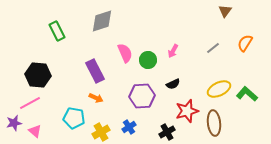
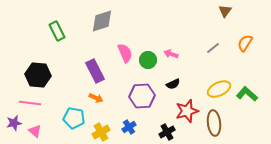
pink arrow: moved 2 px left, 3 px down; rotated 80 degrees clockwise
pink line: rotated 35 degrees clockwise
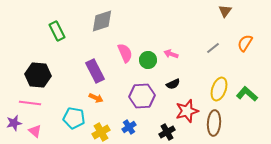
yellow ellipse: rotated 45 degrees counterclockwise
brown ellipse: rotated 10 degrees clockwise
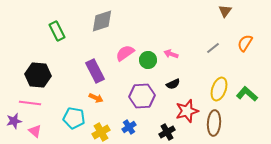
pink semicircle: rotated 102 degrees counterclockwise
purple star: moved 2 px up
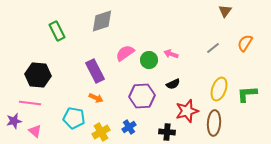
green circle: moved 1 px right
green L-shape: rotated 45 degrees counterclockwise
black cross: rotated 35 degrees clockwise
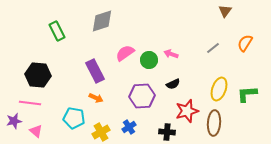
pink triangle: moved 1 px right
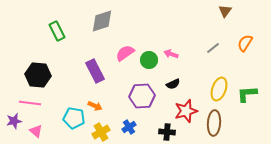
orange arrow: moved 1 px left, 8 px down
red star: moved 1 px left
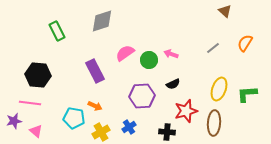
brown triangle: rotated 24 degrees counterclockwise
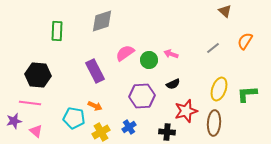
green rectangle: rotated 30 degrees clockwise
orange semicircle: moved 2 px up
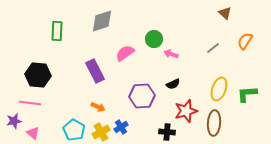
brown triangle: moved 2 px down
green circle: moved 5 px right, 21 px up
orange arrow: moved 3 px right, 1 px down
cyan pentagon: moved 12 px down; rotated 20 degrees clockwise
blue cross: moved 8 px left
pink triangle: moved 3 px left, 2 px down
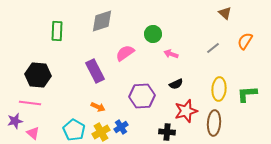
green circle: moved 1 px left, 5 px up
black semicircle: moved 3 px right
yellow ellipse: rotated 15 degrees counterclockwise
purple star: moved 1 px right
